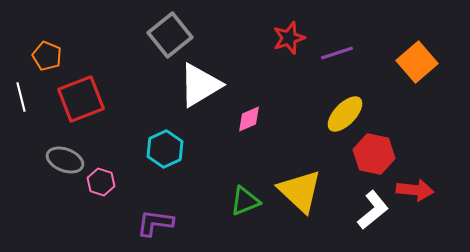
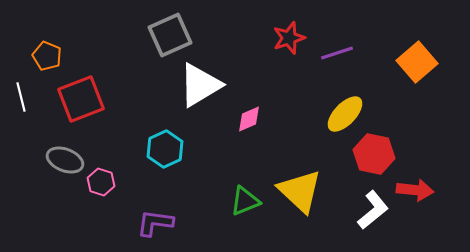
gray square: rotated 15 degrees clockwise
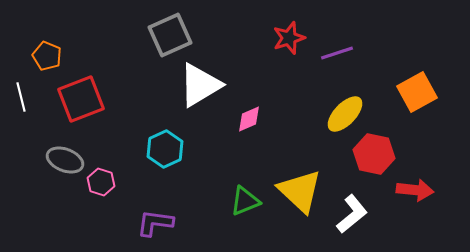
orange square: moved 30 px down; rotated 12 degrees clockwise
white L-shape: moved 21 px left, 4 px down
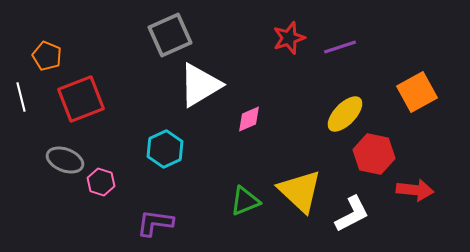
purple line: moved 3 px right, 6 px up
white L-shape: rotated 12 degrees clockwise
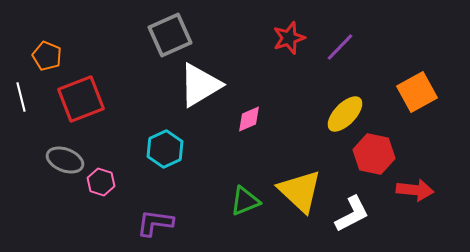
purple line: rotated 28 degrees counterclockwise
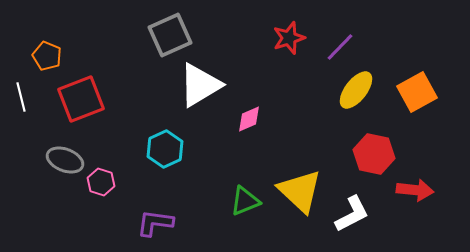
yellow ellipse: moved 11 px right, 24 px up; rotated 6 degrees counterclockwise
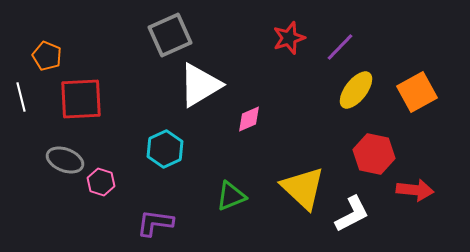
red square: rotated 18 degrees clockwise
yellow triangle: moved 3 px right, 3 px up
green triangle: moved 14 px left, 5 px up
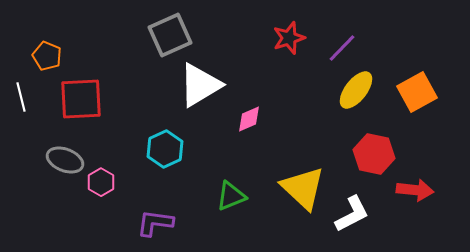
purple line: moved 2 px right, 1 px down
pink hexagon: rotated 12 degrees clockwise
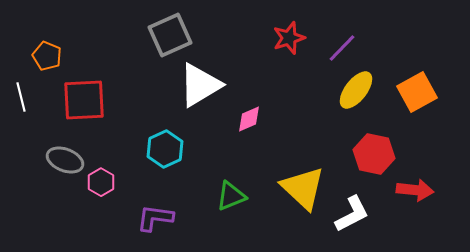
red square: moved 3 px right, 1 px down
purple L-shape: moved 5 px up
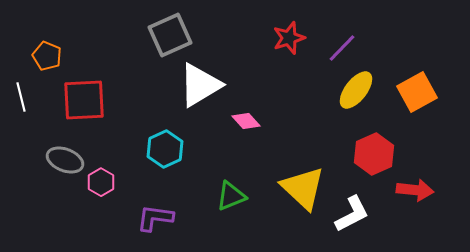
pink diamond: moved 3 px left, 2 px down; rotated 72 degrees clockwise
red hexagon: rotated 24 degrees clockwise
